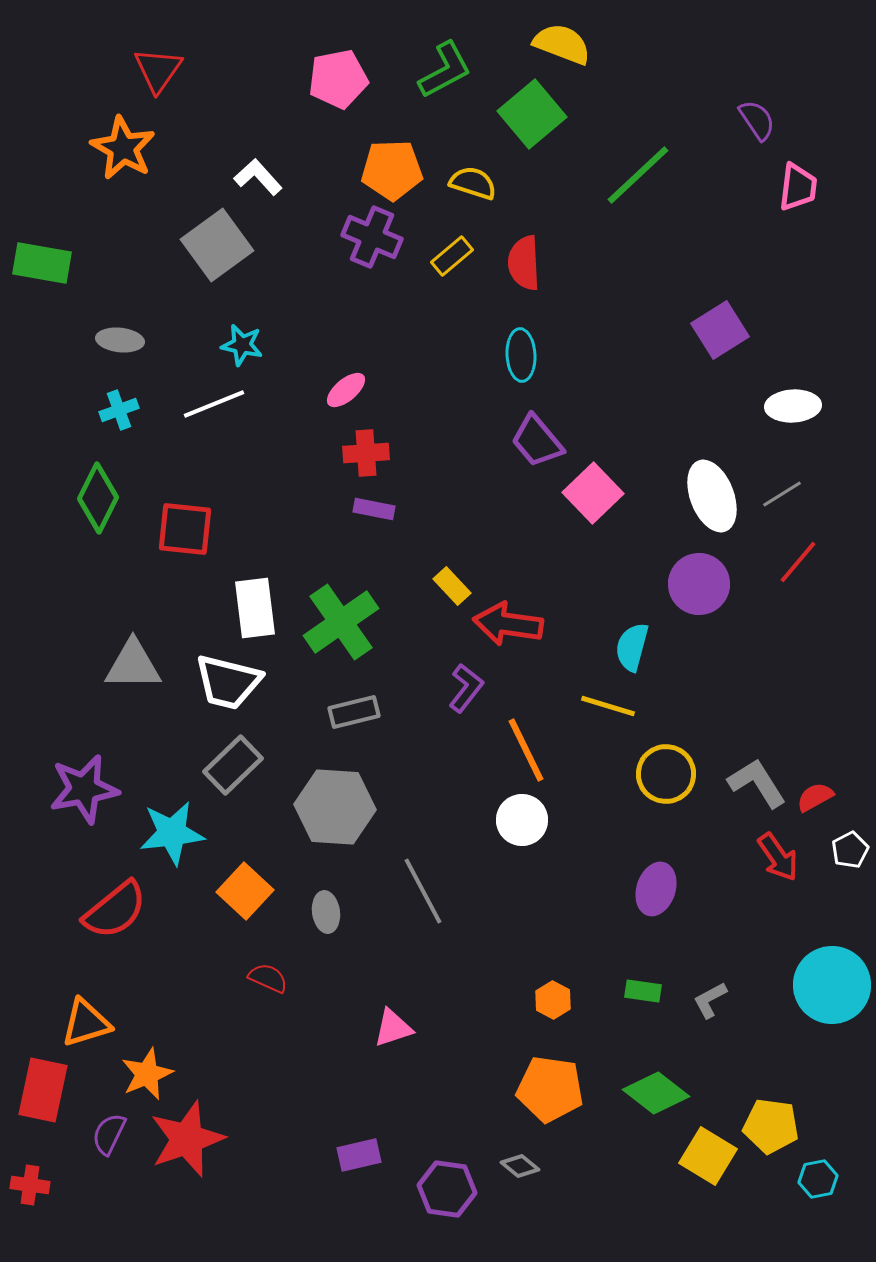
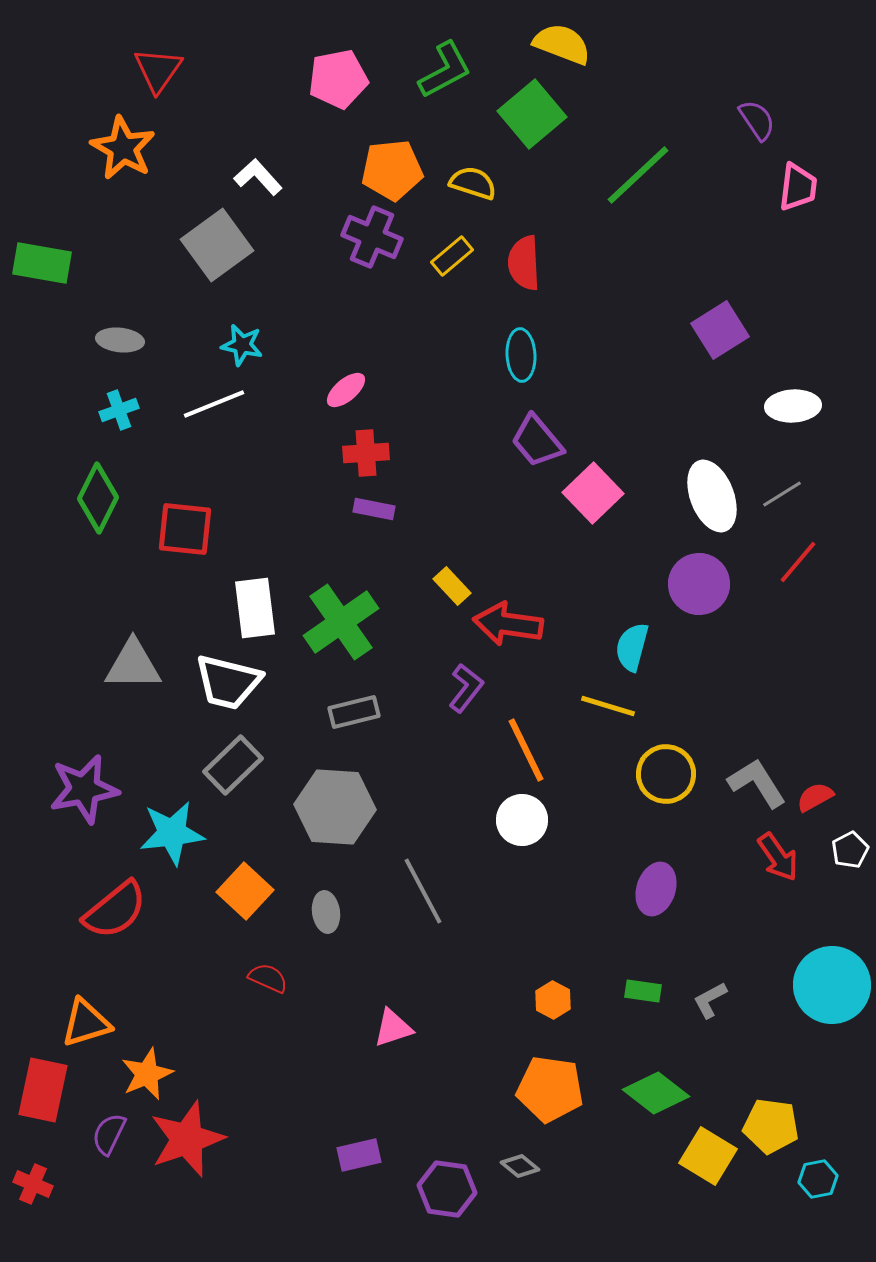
orange pentagon at (392, 170): rotated 4 degrees counterclockwise
red cross at (30, 1185): moved 3 px right, 1 px up; rotated 15 degrees clockwise
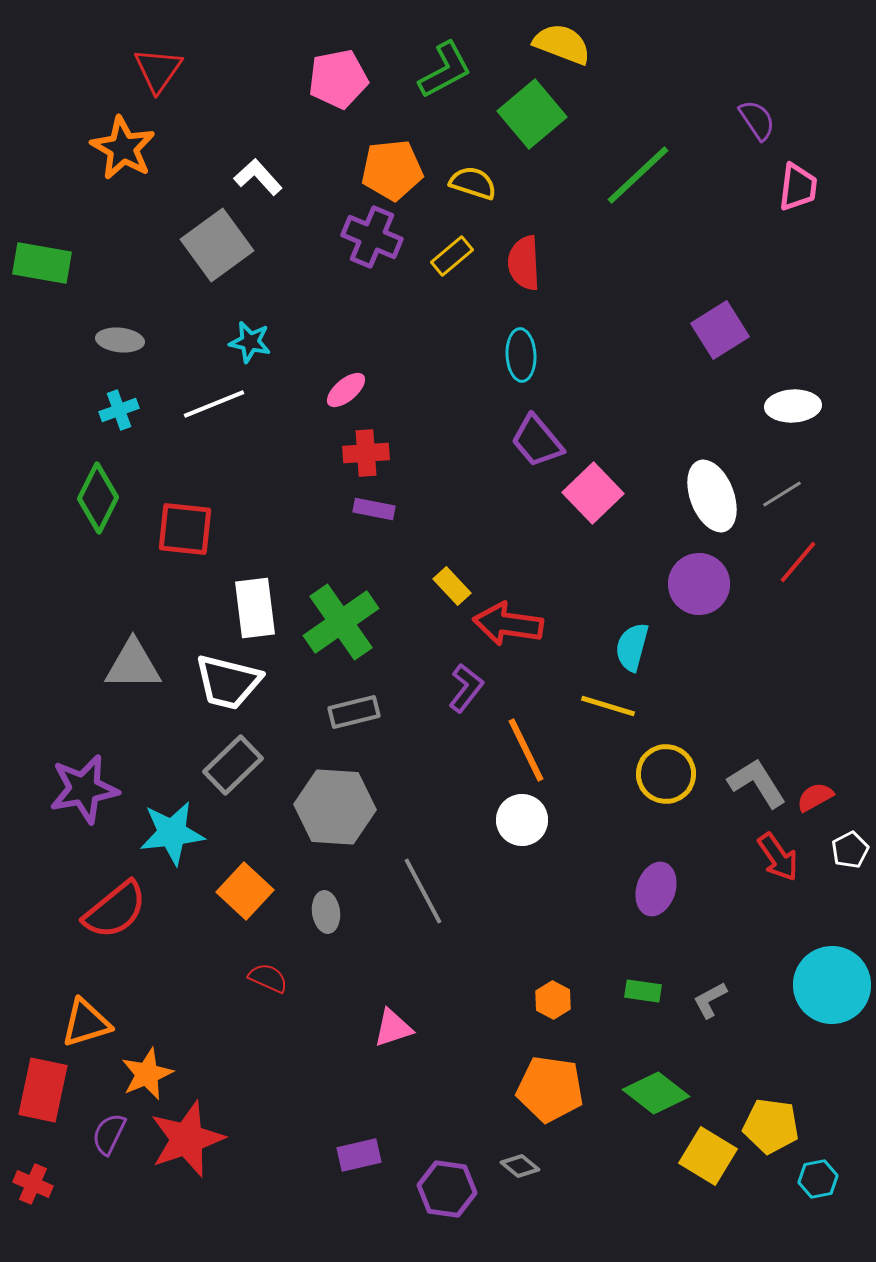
cyan star at (242, 345): moved 8 px right, 3 px up
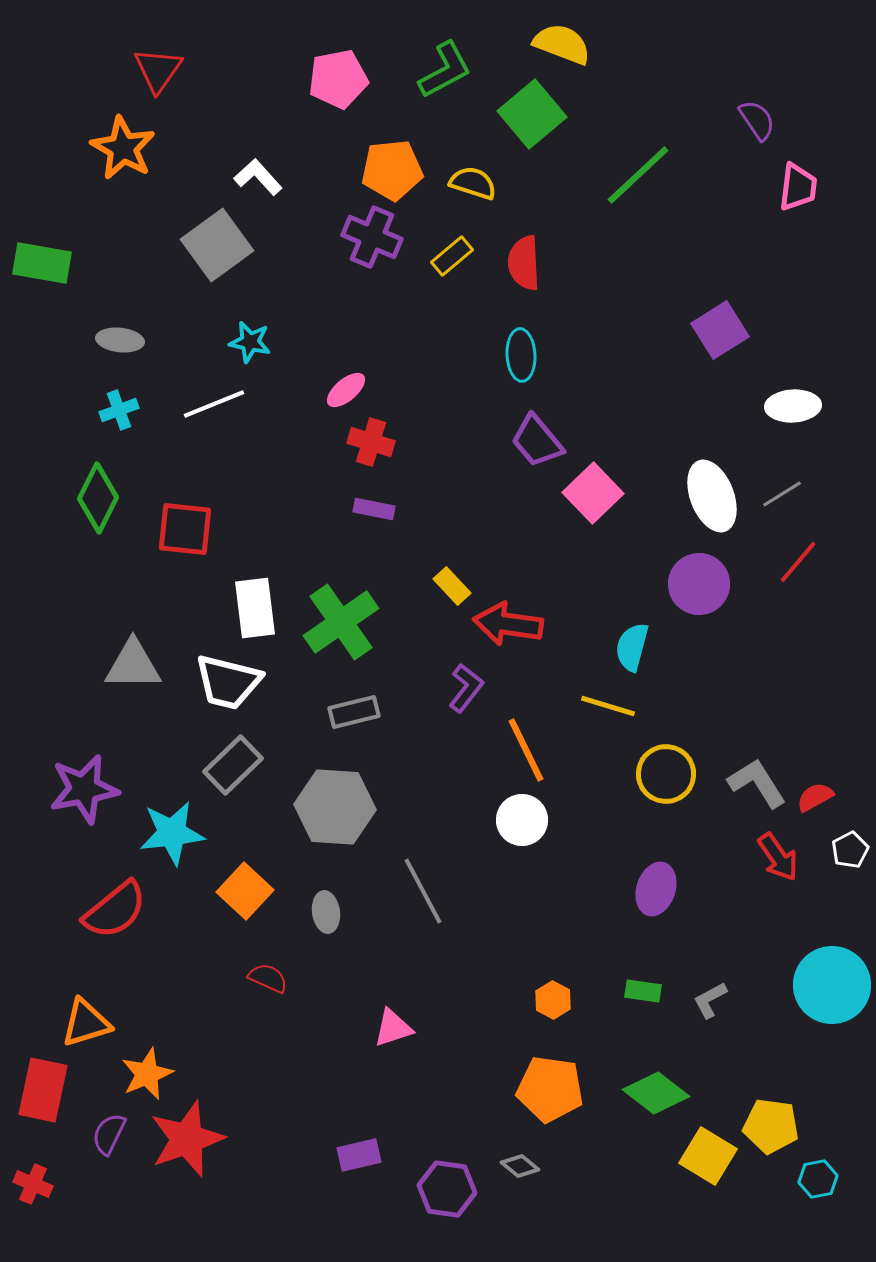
red cross at (366, 453): moved 5 px right, 11 px up; rotated 21 degrees clockwise
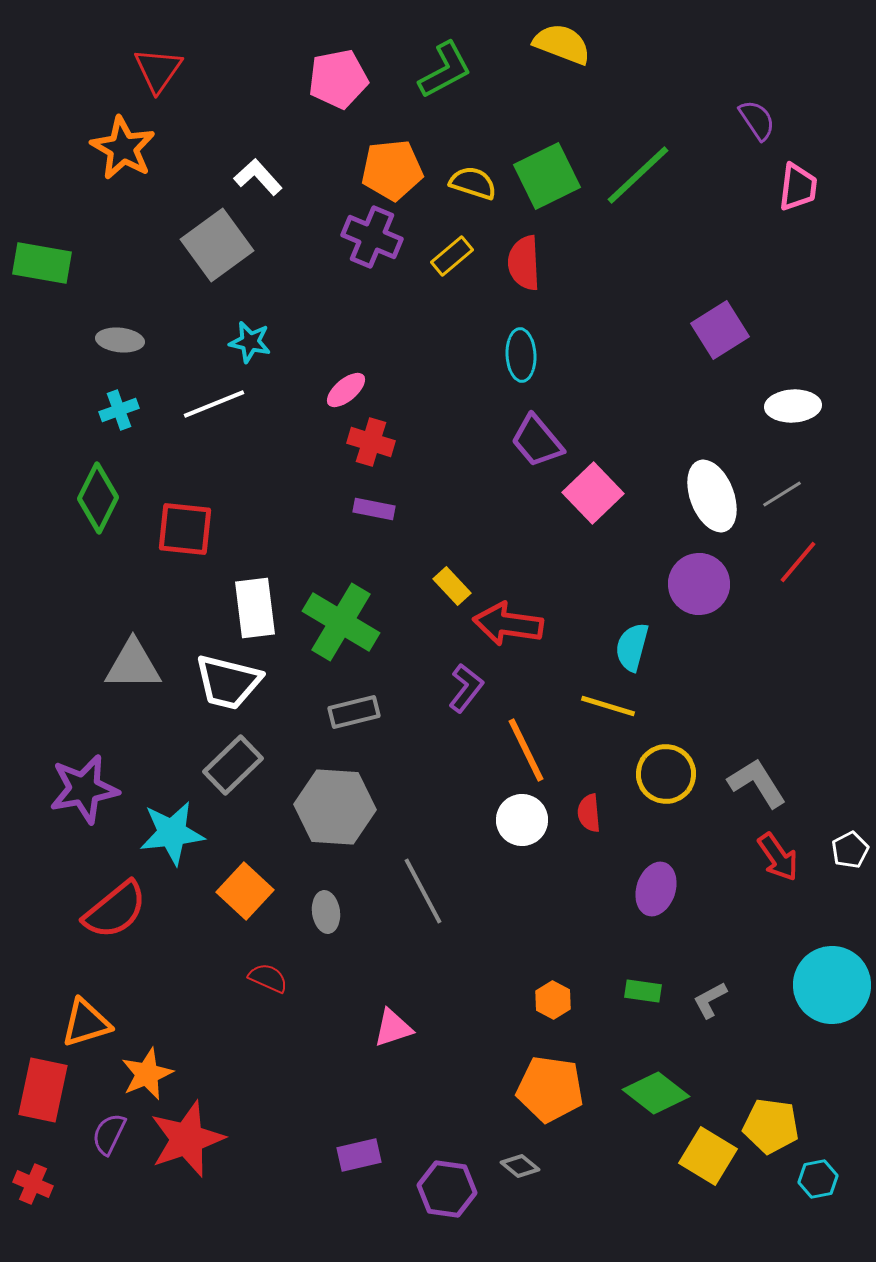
green square at (532, 114): moved 15 px right, 62 px down; rotated 14 degrees clockwise
green cross at (341, 622): rotated 24 degrees counterclockwise
red semicircle at (815, 797): moved 226 px left, 16 px down; rotated 66 degrees counterclockwise
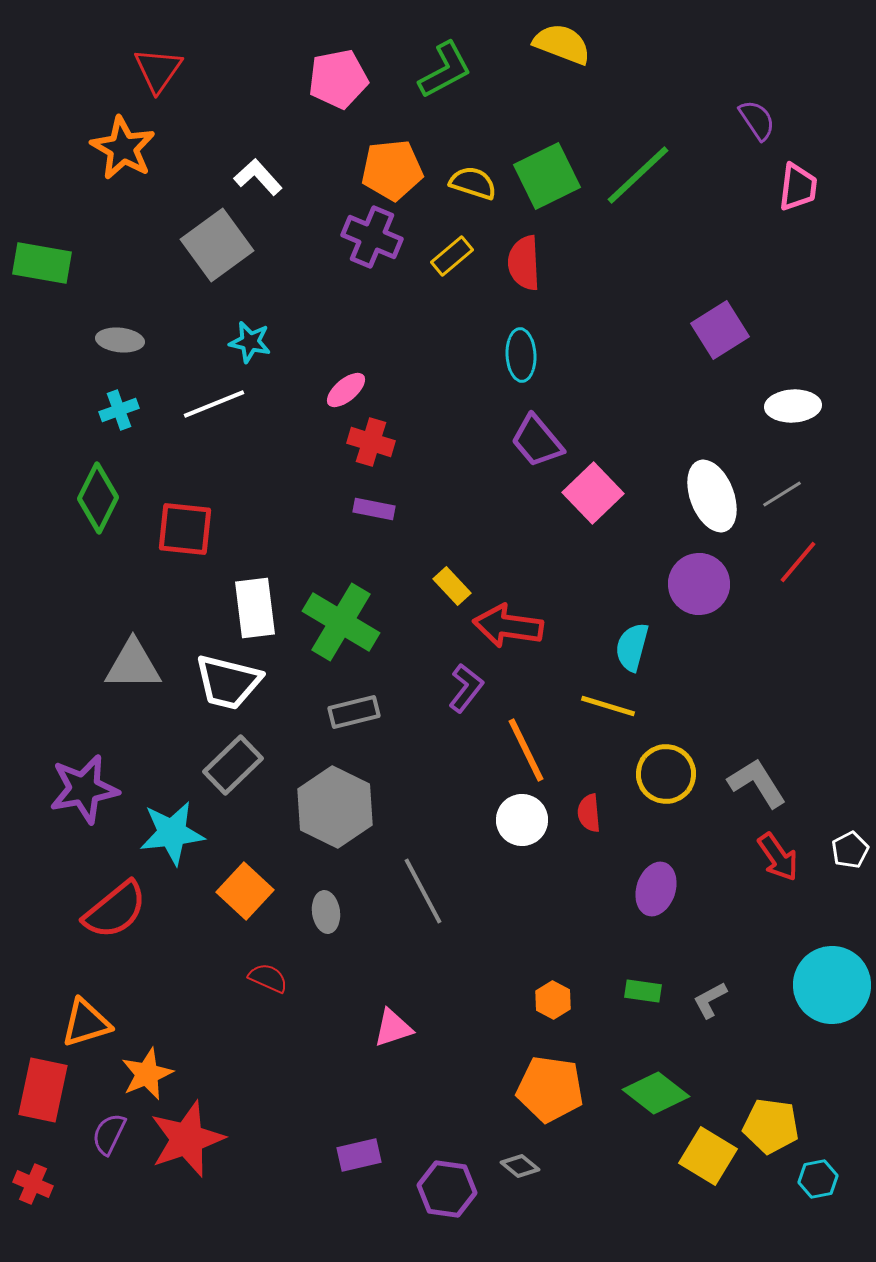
red arrow at (508, 624): moved 2 px down
gray hexagon at (335, 807): rotated 22 degrees clockwise
